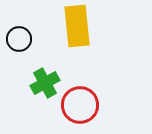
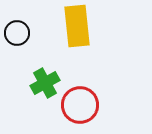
black circle: moved 2 px left, 6 px up
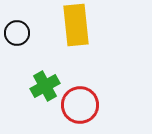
yellow rectangle: moved 1 px left, 1 px up
green cross: moved 3 px down
